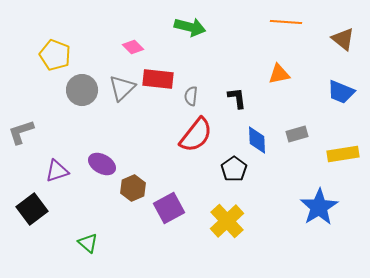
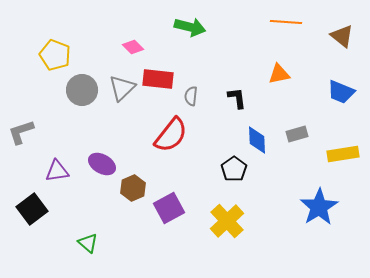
brown triangle: moved 1 px left, 3 px up
red semicircle: moved 25 px left
purple triangle: rotated 10 degrees clockwise
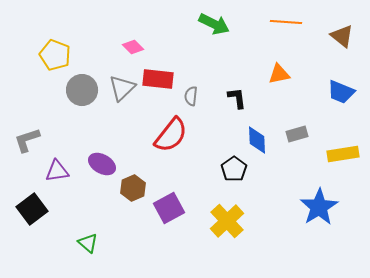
green arrow: moved 24 px right, 3 px up; rotated 12 degrees clockwise
gray L-shape: moved 6 px right, 8 px down
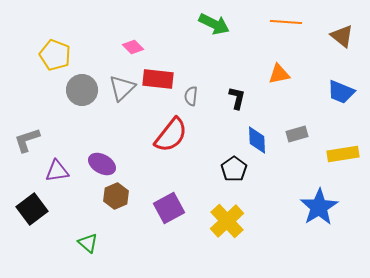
black L-shape: rotated 20 degrees clockwise
brown hexagon: moved 17 px left, 8 px down
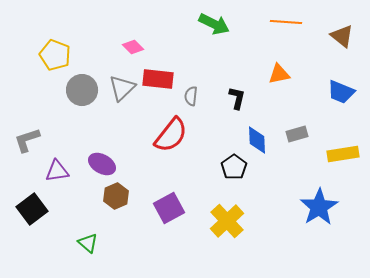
black pentagon: moved 2 px up
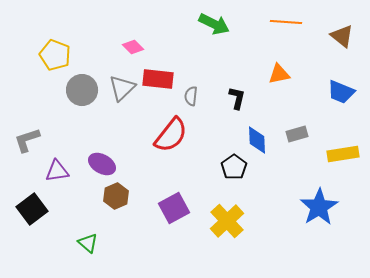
purple square: moved 5 px right
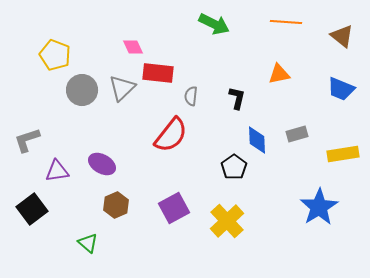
pink diamond: rotated 20 degrees clockwise
red rectangle: moved 6 px up
blue trapezoid: moved 3 px up
brown hexagon: moved 9 px down
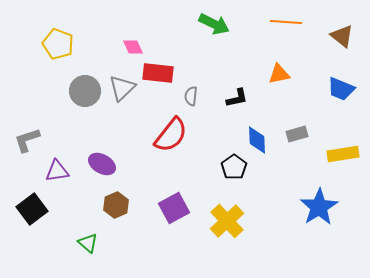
yellow pentagon: moved 3 px right, 11 px up
gray circle: moved 3 px right, 1 px down
black L-shape: rotated 65 degrees clockwise
